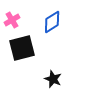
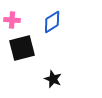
pink cross: rotated 35 degrees clockwise
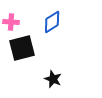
pink cross: moved 1 px left, 2 px down
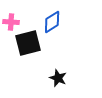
black square: moved 6 px right, 5 px up
black star: moved 5 px right, 1 px up
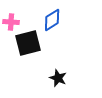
blue diamond: moved 2 px up
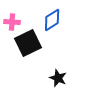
pink cross: moved 1 px right
black square: rotated 12 degrees counterclockwise
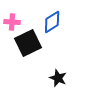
blue diamond: moved 2 px down
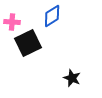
blue diamond: moved 6 px up
black star: moved 14 px right
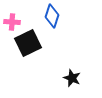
blue diamond: rotated 40 degrees counterclockwise
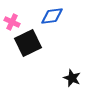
blue diamond: rotated 65 degrees clockwise
pink cross: rotated 21 degrees clockwise
